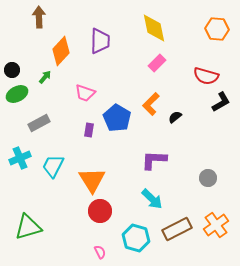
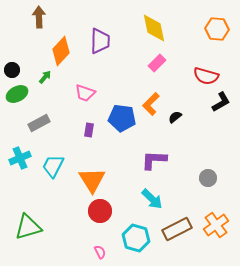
blue pentagon: moved 5 px right; rotated 24 degrees counterclockwise
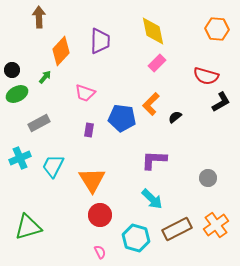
yellow diamond: moved 1 px left, 3 px down
red circle: moved 4 px down
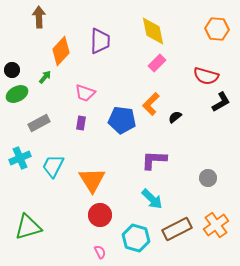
blue pentagon: moved 2 px down
purple rectangle: moved 8 px left, 7 px up
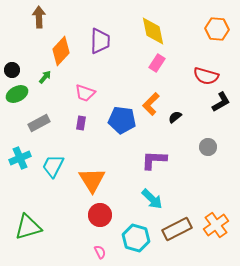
pink rectangle: rotated 12 degrees counterclockwise
gray circle: moved 31 px up
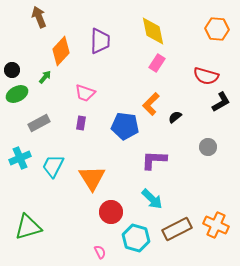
brown arrow: rotated 20 degrees counterclockwise
blue pentagon: moved 3 px right, 6 px down
orange triangle: moved 2 px up
red circle: moved 11 px right, 3 px up
orange cross: rotated 30 degrees counterclockwise
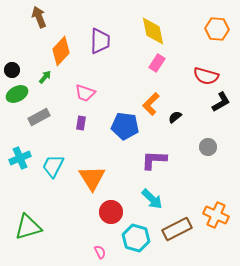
gray rectangle: moved 6 px up
orange cross: moved 10 px up
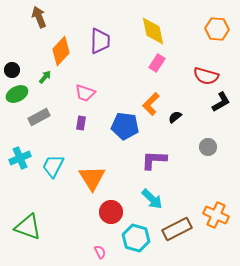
green triangle: rotated 36 degrees clockwise
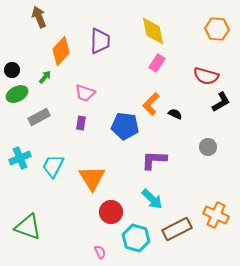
black semicircle: moved 3 px up; rotated 64 degrees clockwise
